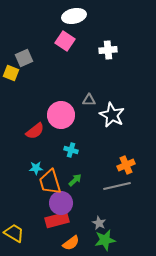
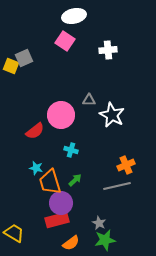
yellow square: moved 7 px up
cyan star: rotated 16 degrees clockwise
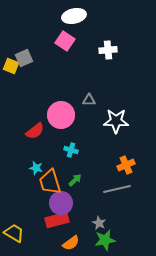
white star: moved 4 px right, 6 px down; rotated 25 degrees counterclockwise
gray line: moved 3 px down
